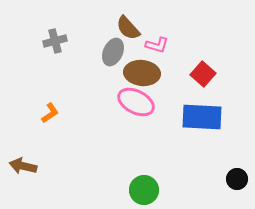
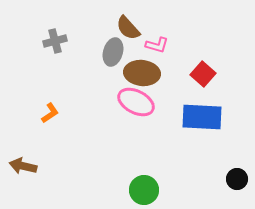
gray ellipse: rotated 8 degrees counterclockwise
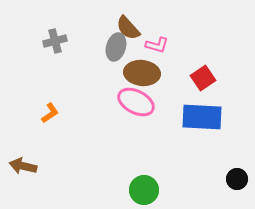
gray ellipse: moved 3 px right, 5 px up
red square: moved 4 px down; rotated 15 degrees clockwise
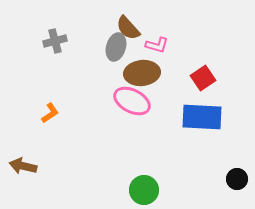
brown ellipse: rotated 12 degrees counterclockwise
pink ellipse: moved 4 px left, 1 px up
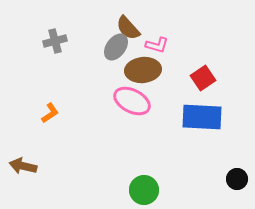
gray ellipse: rotated 20 degrees clockwise
brown ellipse: moved 1 px right, 3 px up
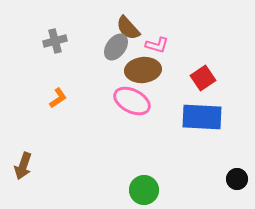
orange L-shape: moved 8 px right, 15 px up
brown arrow: rotated 84 degrees counterclockwise
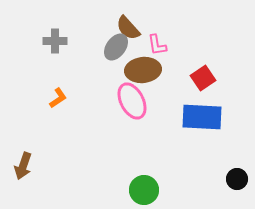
gray cross: rotated 15 degrees clockwise
pink L-shape: rotated 65 degrees clockwise
pink ellipse: rotated 36 degrees clockwise
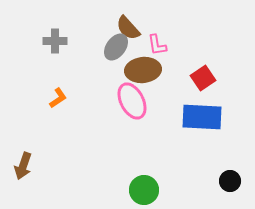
black circle: moved 7 px left, 2 px down
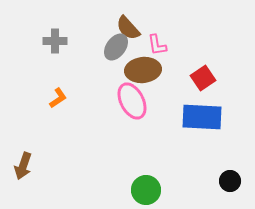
green circle: moved 2 px right
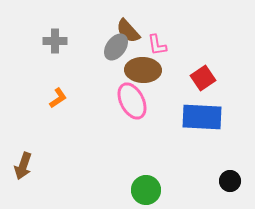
brown semicircle: moved 3 px down
brown ellipse: rotated 8 degrees clockwise
